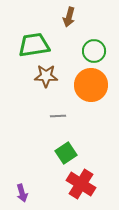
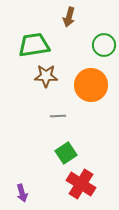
green circle: moved 10 px right, 6 px up
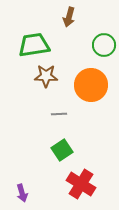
gray line: moved 1 px right, 2 px up
green square: moved 4 px left, 3 px up
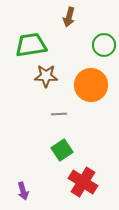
green trapezoid: moved 3 px left
red cross: moved 2 px right, 2 px up
purple arrow: moved 1 px right, 2 px up
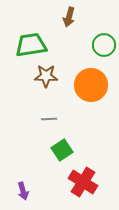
gray line: moved 10 px left, 5 px down
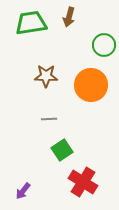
green trapezoid: moved 22 px up
purple arrow: rotated 54 degrees clockwise
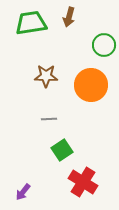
purple arrow: moved 1 px down
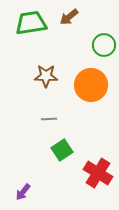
brown arrow: rotated 36 degrees clockwise
red cross: moved 15 px right, 9 px up
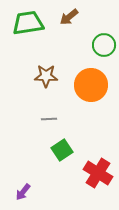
green trapezoid: moved 3 px left
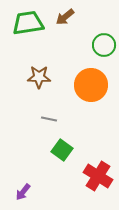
brown arrow: moved 4 px left
brown star: moved 7 px left, 1 px down
gray line: rotated 14 degrees clockwise
green square: rotated 20 degrees counterclockwise
red cross: moved 3 px down
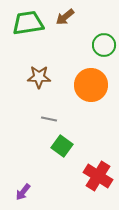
green square: moved 4 px up
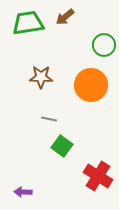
brown star: moved 2 px right
purple arrow: rotated 54 degrees clockwise
